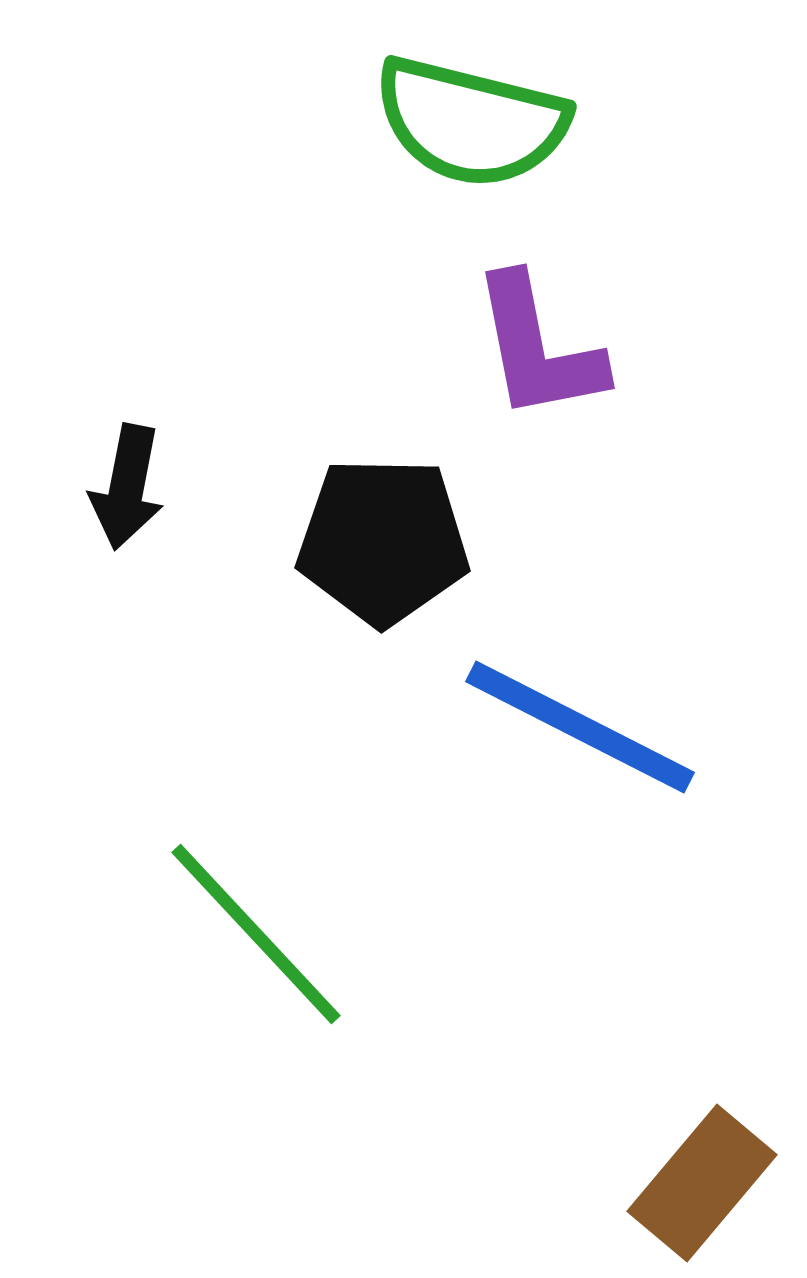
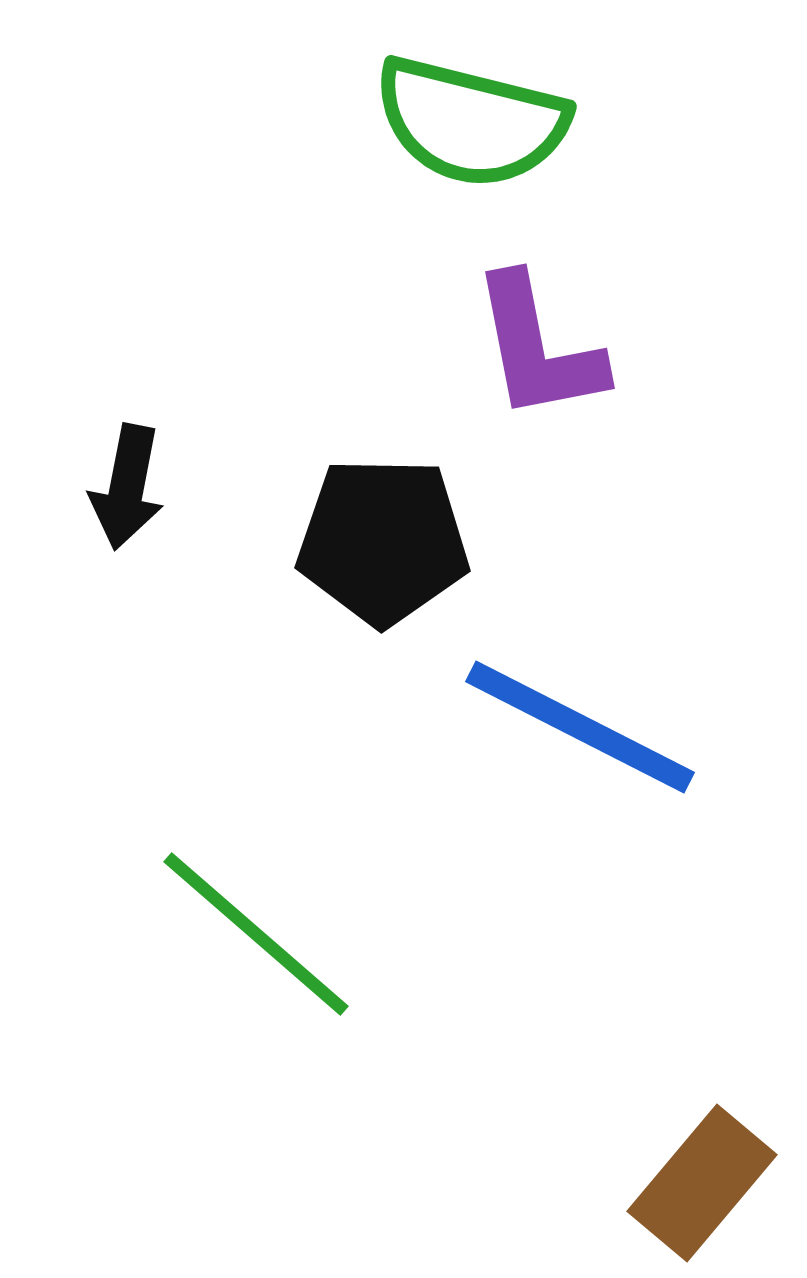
green line: rotated 6 degrees counterclockwise
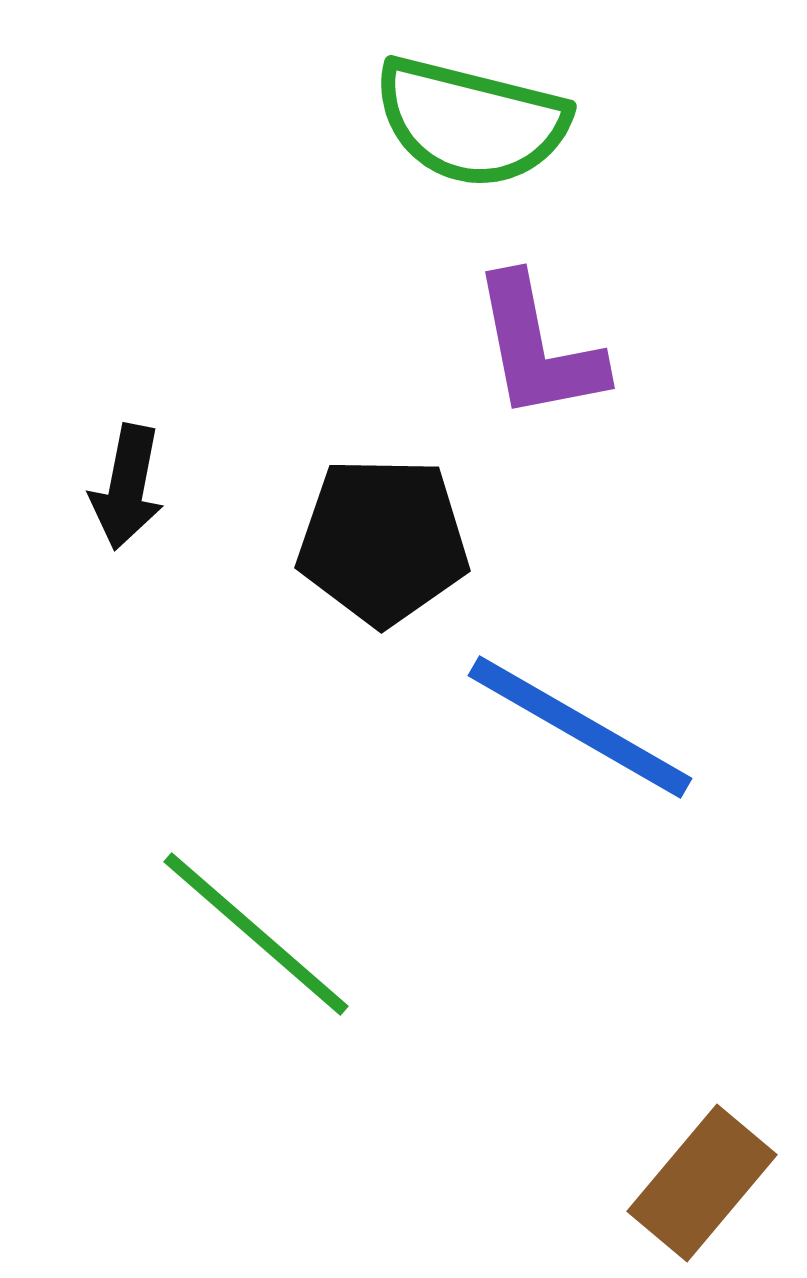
blue line: rotated 3 degrees clockwise
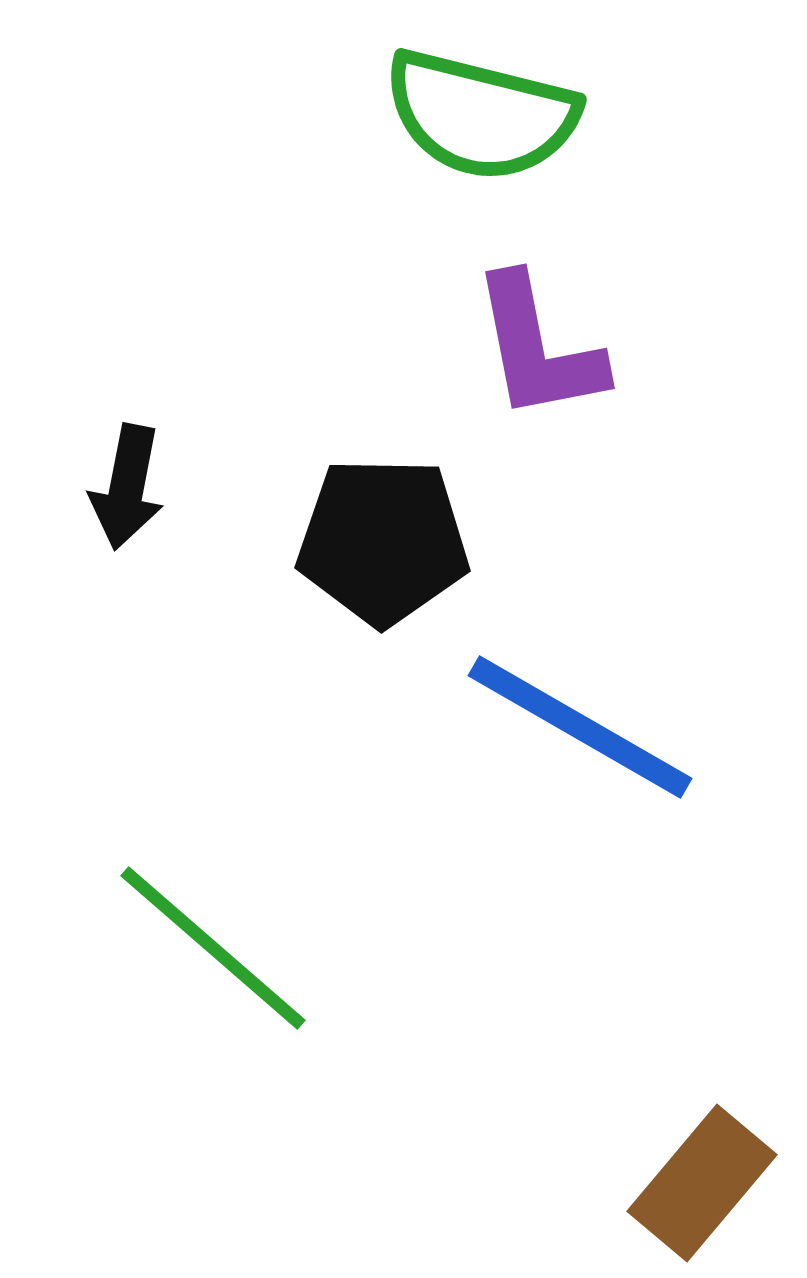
green semicircle: moved 10 px right, 7 px up
green line: moved 43 px left, 14 px down
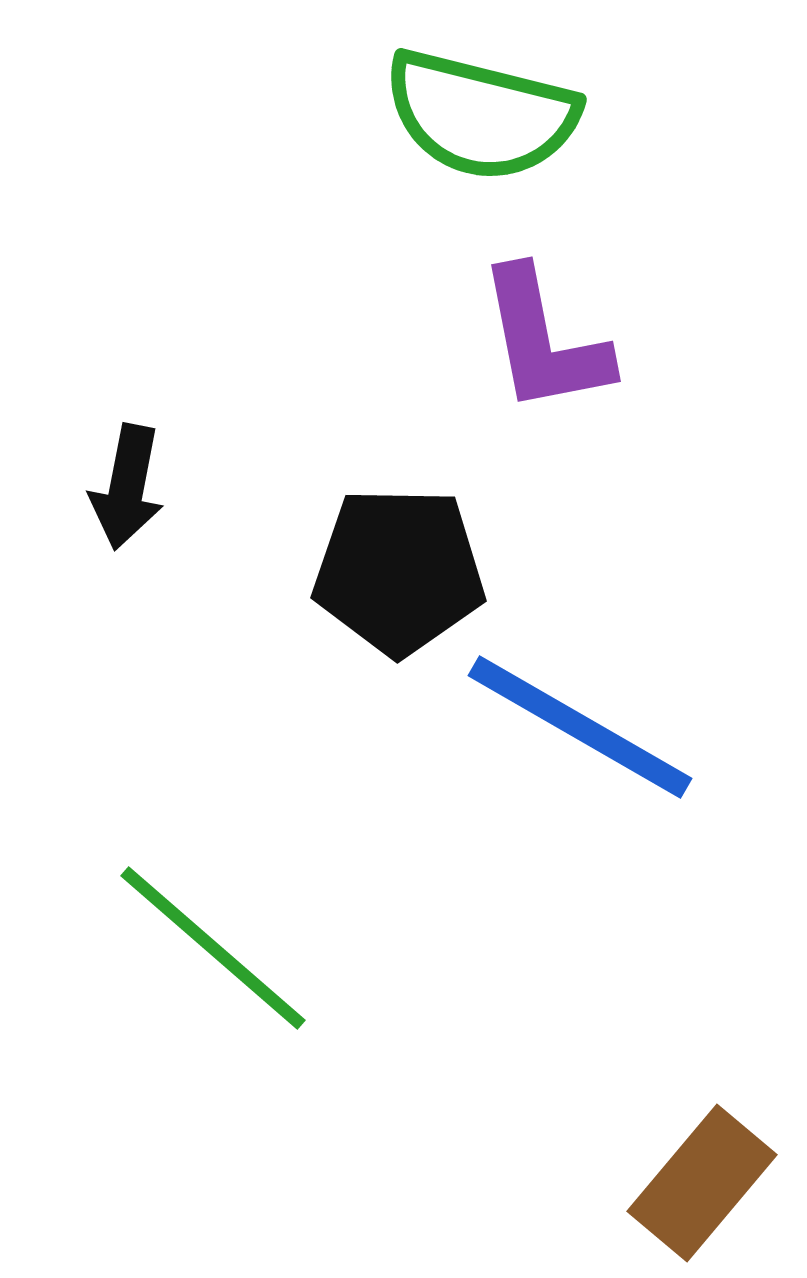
purple L-shape: moved 6 px right, 7 px up
black pentagon: moved 16 px right, 30 px down
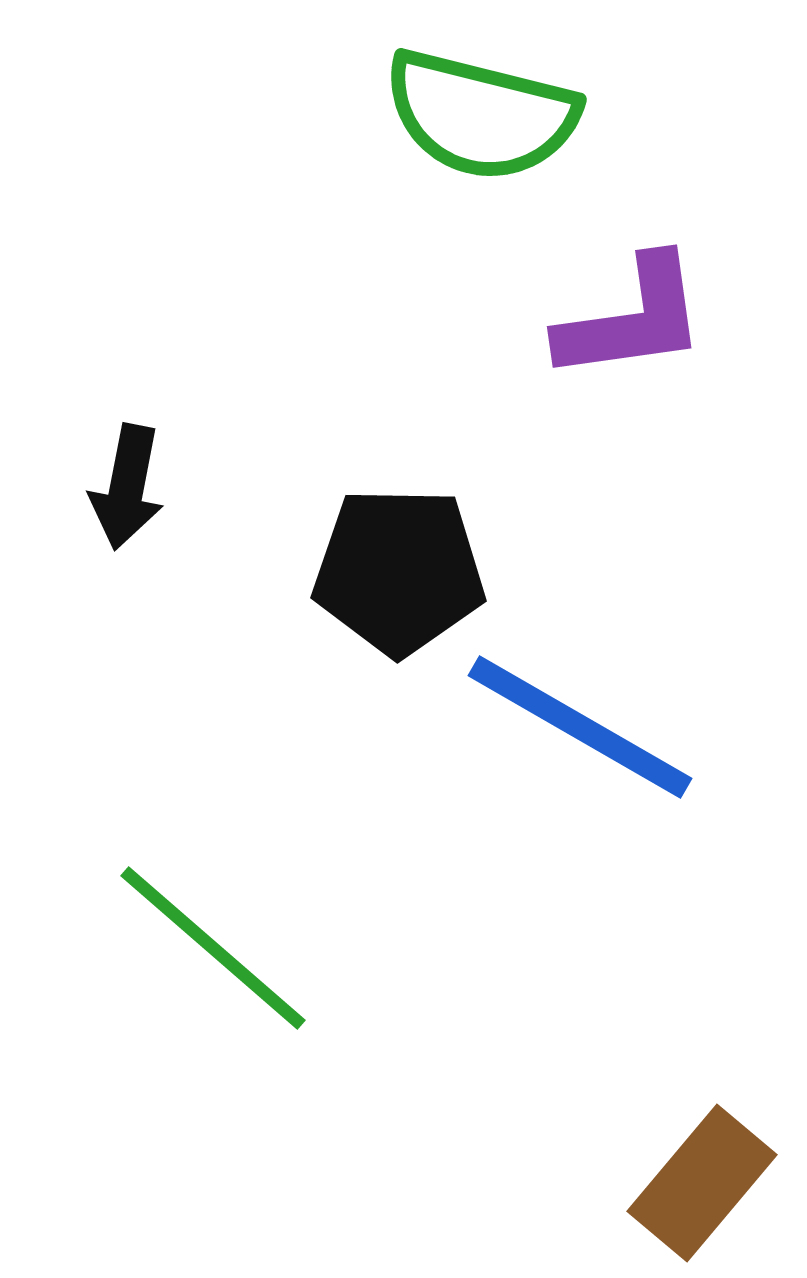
purple L-shape: moved 88 px right, 22 px up; rotated 87 degrees counterclockwise
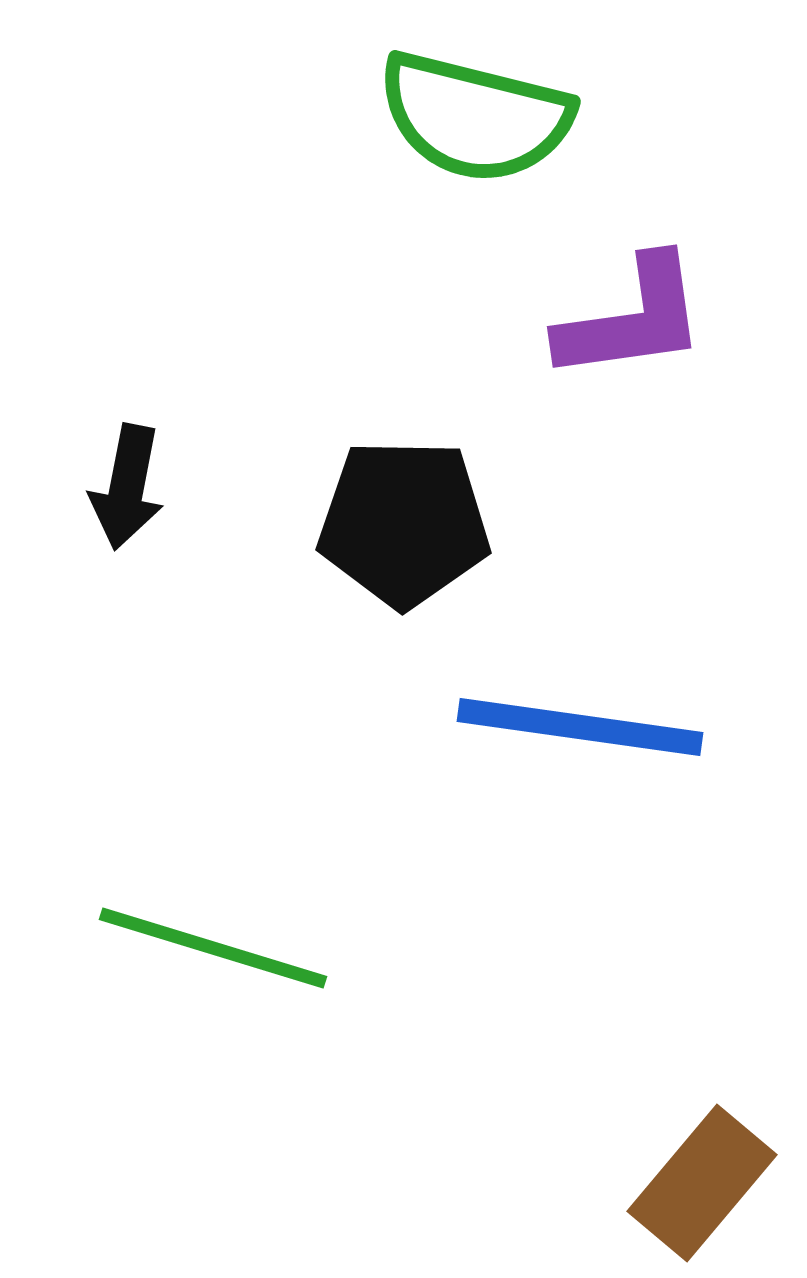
green semicircle: moved 6 px left, 2 px down
black pentagon: moved 5 px right, 48 px up
blue line: rotated 22 degrees counterclockwise
green line: rotated 24 degrees counterclockwise
